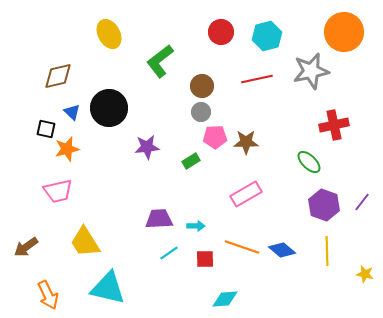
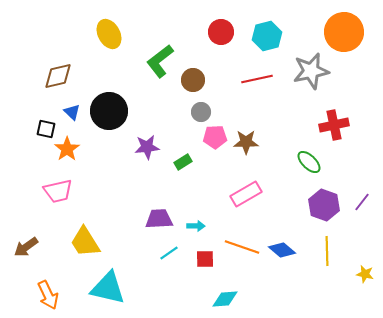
brown circle: moved 9 px left, 6 px up
black circle: moved 3 px down
orange star: rotated 20 degrees counterclockwise
green rectangle: moved 8 px left, 1 px down
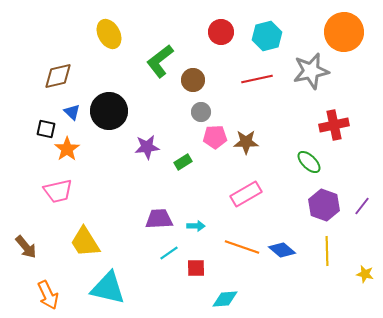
purple line: moved 4 px down
brown arrow: rotated 95 degrees counterclockwise
red square: moved 9 px left, 9 px down
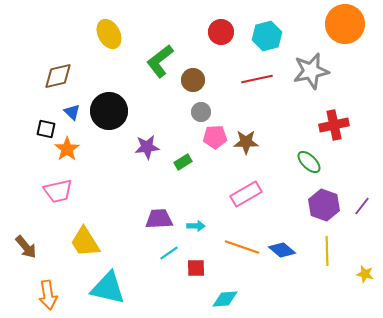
orange circle: moved 1 px right, 8 px up
orange arrow: rotated 16 degrees clockwise
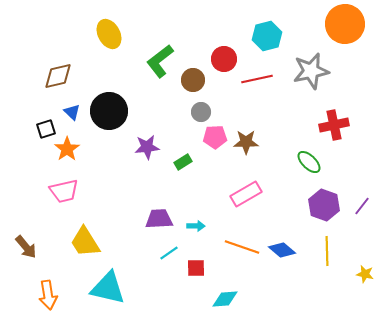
red circle: moved 3 px right, 27 px down
black square: rotated 30 degrees counterclockwise
pink trapezoid: moved 6 px right
